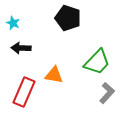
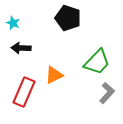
orange triangle: rotated 36 degrees counterclockwise
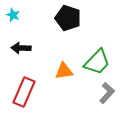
cyan star: moved 8 px up
orange triangle: moved 10 px right, 4 px up; rotated 18 degrees clockwise
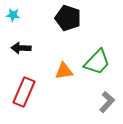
cyan star: rotated 16 degrees counterclockwise
gray L-shape: moved 9 px down
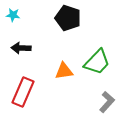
red rectangle: moved 1 px left
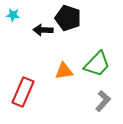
black arrow: moved 22 px right, 18 px up
green trapezoid: moved 2 px down
gray L-shape: moved 4 px left, 1 px up
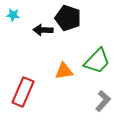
green trapezoid: moved 3 px up
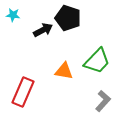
black arrow: rotated 150 degrees clockwise
orange triangle: rotated 18 degrees clockwise
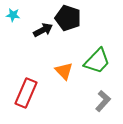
orange triangle: rotated 36 degrees clockwise
red rectangle: moved 3 px right, 1 px down
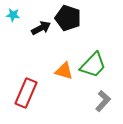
black arrow: moved 2 px left, 2 px up
green trapezoid: moved 4 px left, 4 px down
orange triangle: rotated 30 degrees counterclockwise
